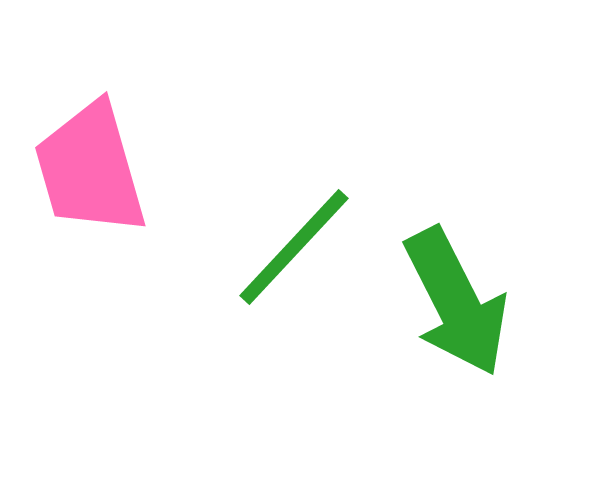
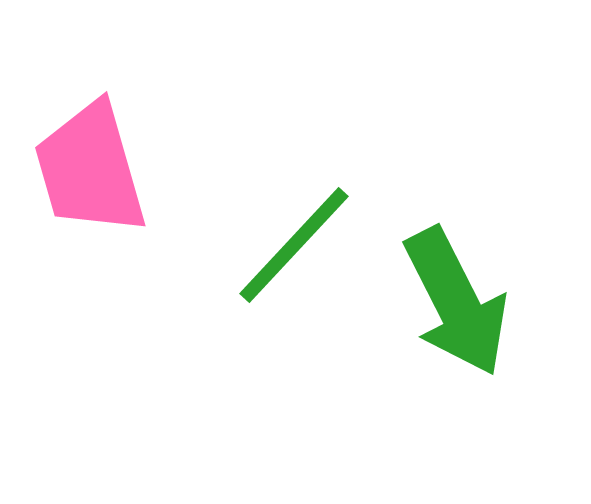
green line: moved 2 px up
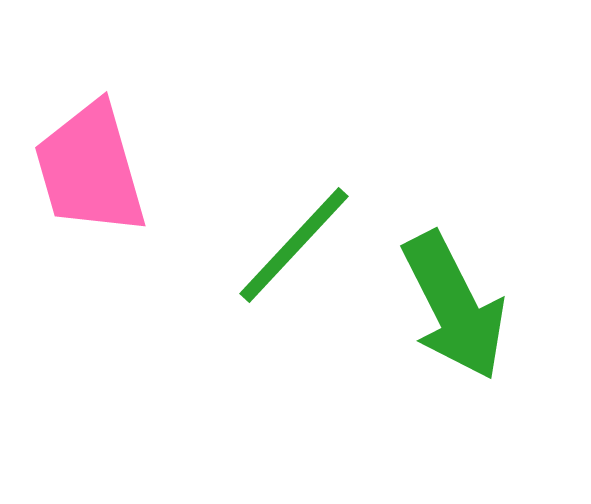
green arrow: moved 2 px left, 4 px down
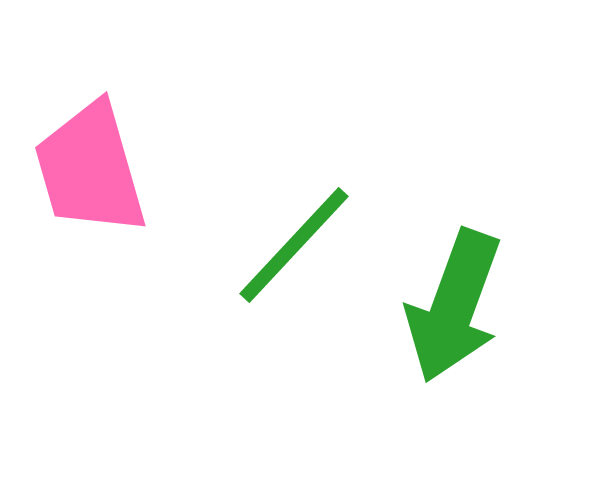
green arrow: rotated 47 degrees clockwise
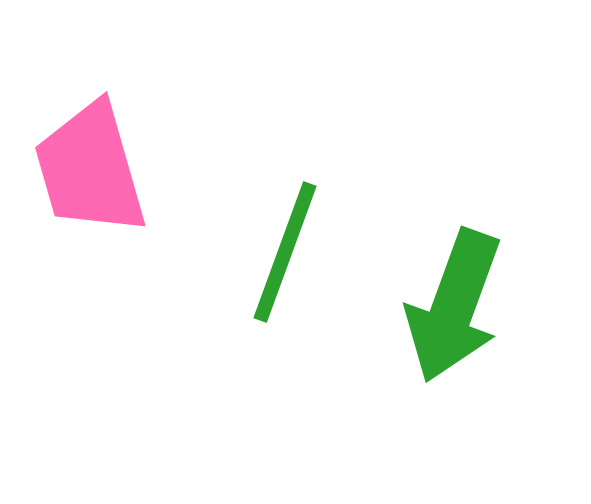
green line: moved 9 px left, 7 px down; rotated 23 degrees counterclockwise
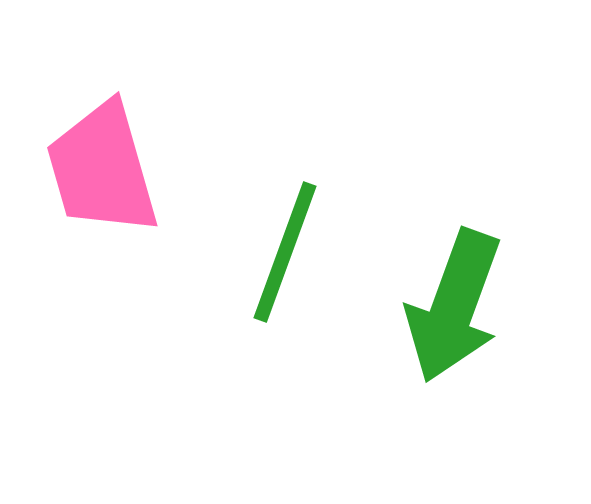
pink trapezoid: moved 12 px right
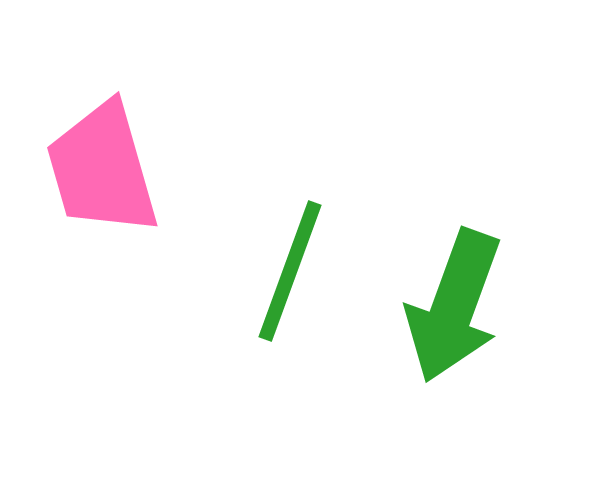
green line: moved 5 px right, 19 px down
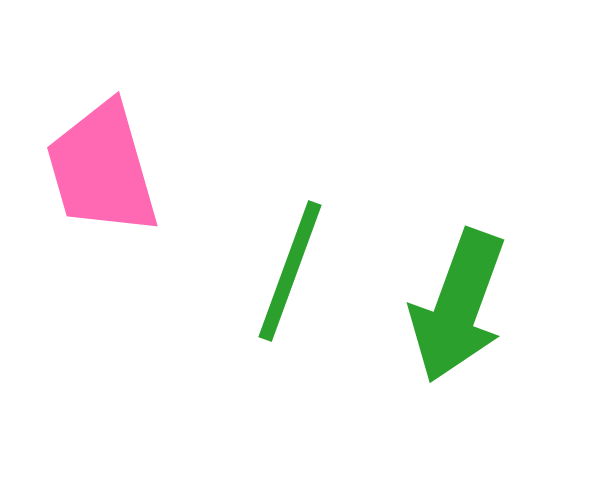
green arrow: moved 4 px right
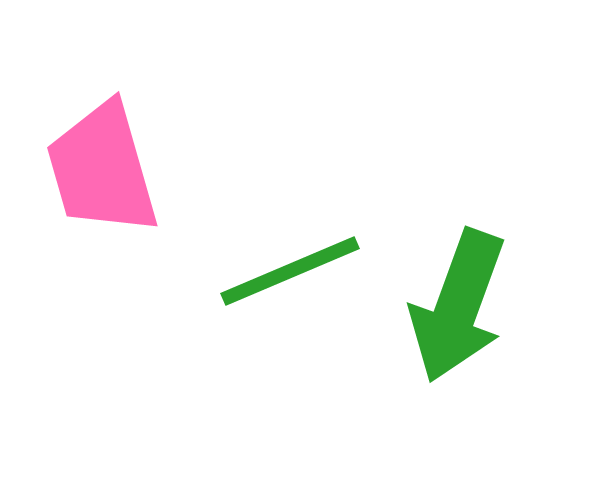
green line: rotated 47 degrees clockwise
